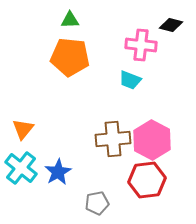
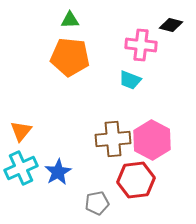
orange triangle: moved 2 px left, 2 px down
cyan cross: rotated 28 degrees clockwise
red hexagon: moved 11 px left
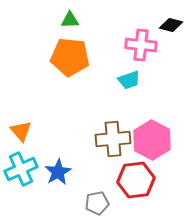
cyan trapezoid: moved 1 px left; rotated 40 degrees counterclockwise
orange triangle: rotated 20 degrees counterclockwise
cyan cross: moved 1 px down
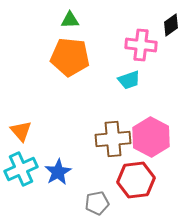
black diamond: rotated 50 degrees counterclockwise
pink hexagon: moved 1 px left, 3 px up
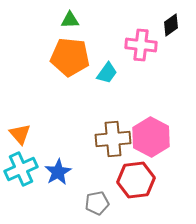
cyan trapezoid: moved 22 px left, 7 px up; rotated 35 degrees counterclockwise
orange triangle: moved 1 px left, 3 px down
